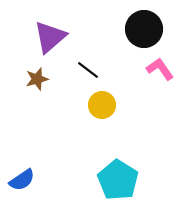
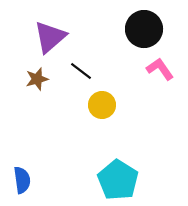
black line: moved 7 px left, 1 px down
blue semicircle: rotated 64 degrees counterclockwise
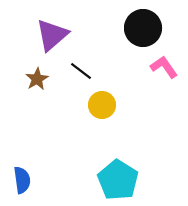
black circle: moved 1 px left, 1 px up
purple triangle: moved 2 px right, 2 px up
pink L-shape: moved 4 px right, 2 px up
brown star: rotated 15 degrees counterclockwise
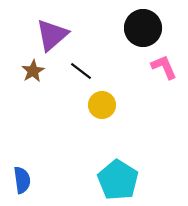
pink L-shape: rotated 12 degrees clockwise
brown star: moved 4 px left, 8 px up
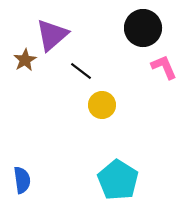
brown star: moved 8 px left, 11 px up
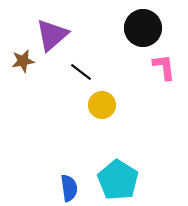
brown star: moved 2 px left, 1 px down; rotated 20 degrees clockwise
pink L-shape: rotated 16 degrees clockwise
black line: moved 1 px down
blue semicircle: moved 47 px right, 8 px down
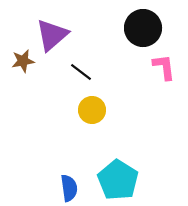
yellow circle: moved 10 px left, 5 px down
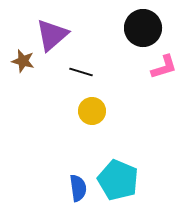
brown star: rotated 25 degrees clockwise
pink L-shape: rotated 80 degrees clockwise
black line: rotated 20 degrees counterclockwise
yellow circle: moved 1 px down
cyan pentagon: rotated 9 degrees counterclockwise
blue semicircle: moved 9 px right
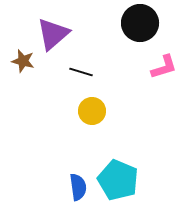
black circle: moved 3 px left, 5 px up
purple triangle: moved 1 px right, 1 px up
blue semicircle: moved 1 px up
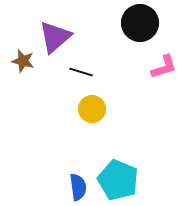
purple triangle: moved 2 px right, 3 px down
yellow circle: moved 2 px up
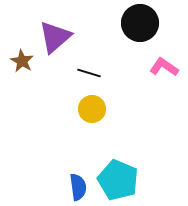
brown star: moved 1 px left; rotated 15 degrees clockwise
pink L-shape: rotated 128 degrees counterclockwise
black line: moved 8 px right, 1 px down
